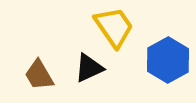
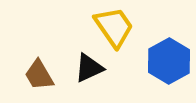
blue hexagon: moved 1 px right, 1 px down
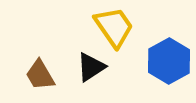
black triangle: moved 2 px right, 1 px up; rotated 8 degrees counterclockwise
brown trapezoid: moved 1 px right
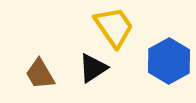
black triangle: moved 2 px right, 1 px down
brown trapezoid: moved 1 px up
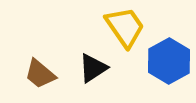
yellow trapezoid: moved 11 px right
brown trapezoid: rotated 20 degrees counterclockwise
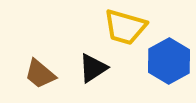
yellow trapezoid: rotated 141 degrees clockwise
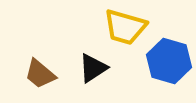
blue hexagon: rotated 15 degrees counterclockwise
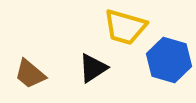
blue hexagon: moved 1 px up
brown trapezoid: moved 10 px left
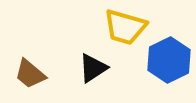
blue hexagon: rotated 18 degrees clockwise
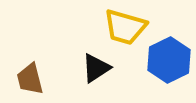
black triangle: moved 3 px right
brown trapezoid: moved 5 px down; rotated 36 degrees clockwise
